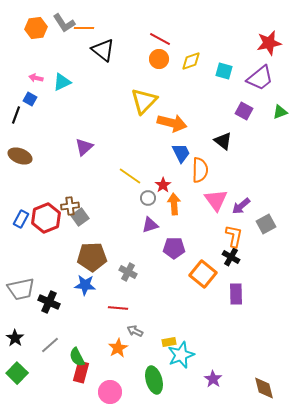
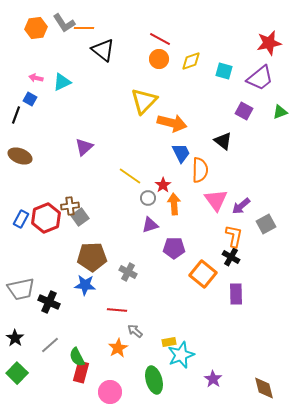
red line at (118, 308): moved 1 px left, 2 px down
gray arrow at (135, 331): rotated 14 degrees clockwise
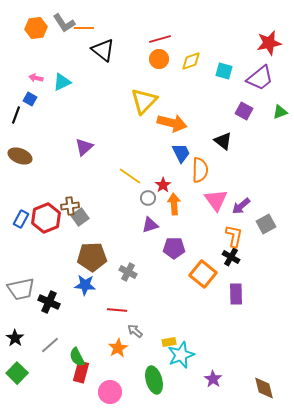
red line at (160, 39): rotated 45 degrees counterclockwise
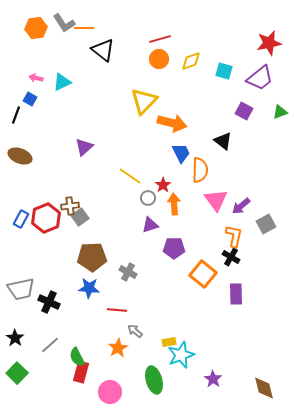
blue star at (85, 285): moved 4 px right, 3 px down
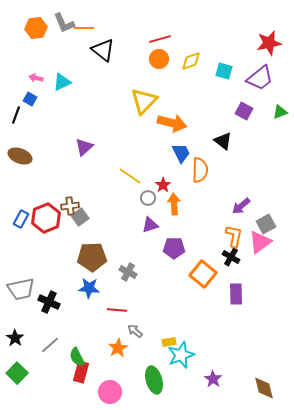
gray L-shape at (64, 23): rotated 10 degrees clockwise
pink triangle at (216, 200): moved 44 px right, 42 px down; rotated 30 degrees clockwise
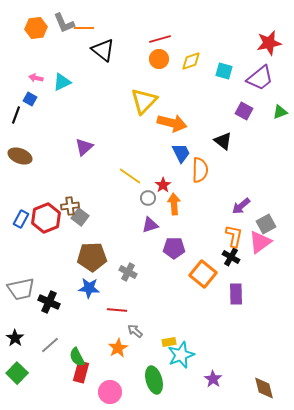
gray square at (80, 217): rotated 18 degrees counterclockwise
